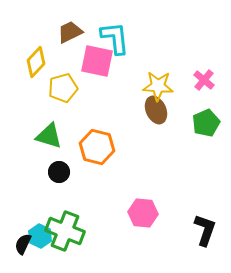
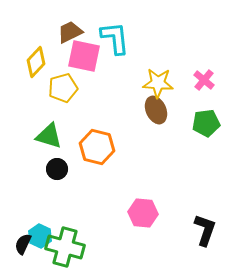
pink square: moved 13 px left, 5 px up
yellow star: moved 3 px up
green pentagon: rotated 16 degrees clockwise
black circle: moved 2 px left, 3 px up
green cross: moved 16 px down; rotated 6 degrees counterclockwise
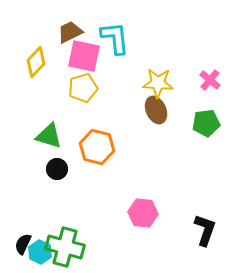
pink cross: moved 6 px right
yellow pentagon: moved 20 px right
cyan hexagon: moved 16 px down
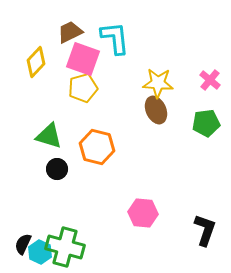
pink square: moved 1 px left, 3 px down; rotated 8 degrees clockwise
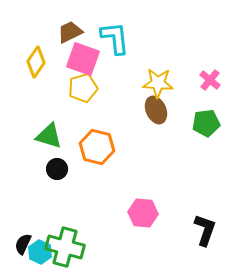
yellow diamond: rotated 8 degrees counterclockwise
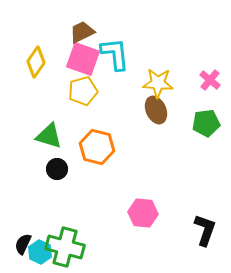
brown trapezoid: moved 12 px right
cyan L-shape: moved 16 px down
yellow pentagon: moved 3 px down
